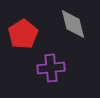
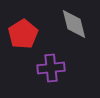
gray diamond: moved 1 px right
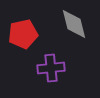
red pentagon: rotated 20 degrees clockwise
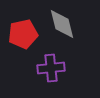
gray diamond: moved 12 px left
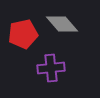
gray diamond: rotated 28 degrees counterclockwise
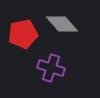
purple cross: rotated 24 degrees clockwise
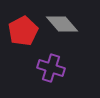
red pentagon: moved 3 px up; rotated 16 degrees counterclockwise
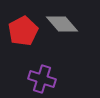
purple cross: moved 9 px left, 11 px down
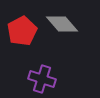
red pentagon: moved 1 px left
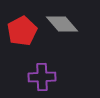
purple cross: moved 2 px up; rotated 20 degrees counterclockwise
